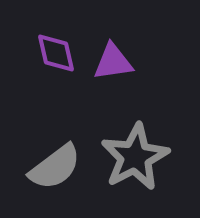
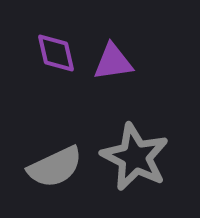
gray star: rotated 18 degrees counterclockwise
gray semicircle: rotated 12 degrees clockwise
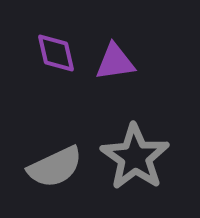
purple triangle: moved 2 px right
gray star: rotated 8 degrees clockwise
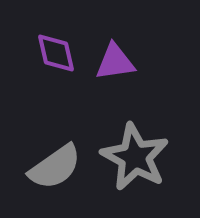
gray star: rotated 6 degrees counterclockwise
gray semicircle: rotated 10 degrees counterclockwise
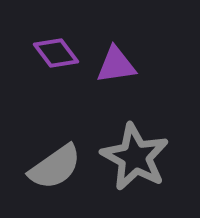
purple diamond: rotated 24 degrees counterclockwise
purple triangle: moved 1 px right, 3 px down
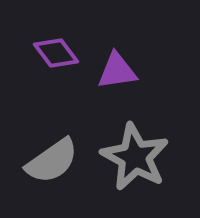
purple triangle: moved 1 px right, 6 px down
gray semicircle: moved 3 px left, 6 px up
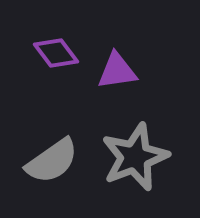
gray star: rotated 22 degrees clockwise
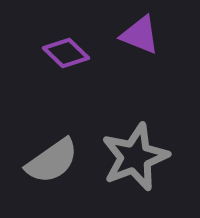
purple diamond: moved 10 px right; rotated 9 degrees counterclockwise
purple triangle: moved 23 px right, 36 px up; rotated 30 degrees clockwise
